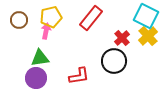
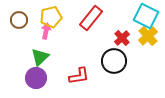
green triangle: moved 1 px up; rotated 36 degrees counterclockwise
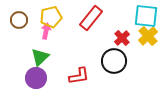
cyan square: rotated 20 degrees counterclockwise
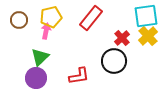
cyan square: rotated 15 degrees counterclockwise
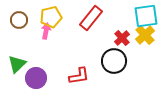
yellow cross: moved 3 px left, 1 px up
green triangle: moved 23 px left, 7 px down
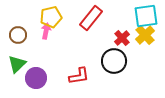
brown circle: moved 1 px left, 15 px down
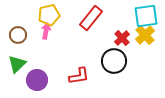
yellow pentagon: moved 2 px left, 2 px up
purple circle: moved 1 px right, 2 px down
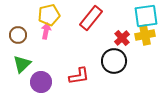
yellow cross: rotated 30 degrees clockwise
green triangle: moved 5 px right
purple circle: moved 4 px right, 2 px down
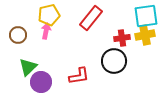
red cross: rotated 35 degrees clockwise
green triangle: moved 6 px right, 3 px down
